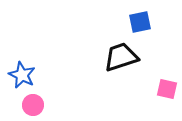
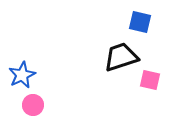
blue square: rotated 25 degrees clockwise
blue star: rotated 20 degrees clockwise
pink square: moved 17 px left, 9 px up
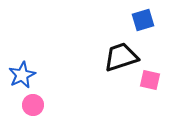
blue square: moved 3 px right, 2 px up; rotated 30 degrees counterclockwise
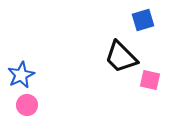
black trapezoid: rotated 117 degrees counterclockwise
blue star: moved 1 px left
pink circle: moved 6 px left
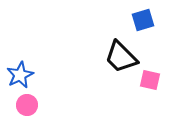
blue star: moved 1 px left
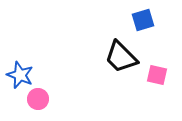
blue star: rotated 24 degrees counterclockwise
pink square: moved 7 px right, 5 px up
pink circle: moved 11 px right, 6 px up
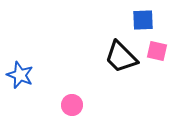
blue square: rotated 15 degrees clockwise
pink square: moved 24 px up
pink circle: moved 34 px right, 6 px down
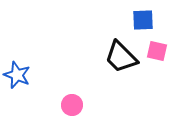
blue star: moved 3 px left
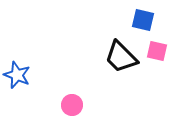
blue square: rotated 15 degrees clockwise
